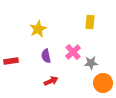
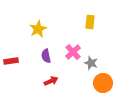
gray star: rotated 24 degrees clockwise
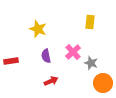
yellow star: rotated 24 degrees counterclockwise
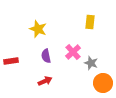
red arrow: moved 6 px left
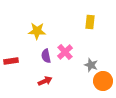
yellow star: moved 1 px left, 2 px down; rotated 18 degrees counterclockwise
pink cross: moved 8 px left
gray star: moved 2 px down
orange circle: moved 2 px up
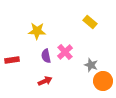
yellow rectangle: rotated 56 degrees counterclockwise
red rectangle: moved 1 px right, 1 px up
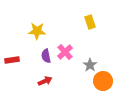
yellow rectangle: rotated 32 degrees clockwise
gray star: moved 1 px left; rotated 16 degrees clockwise
